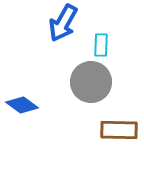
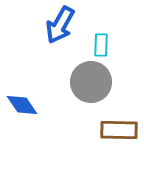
blue arrow: moved 3 px left, 2 px down
blue diamond: rotated 20 degrees clockwise
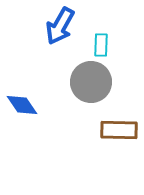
blue arrow: moved 1 px down
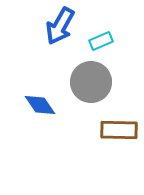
cyan rectangle: moved 4 px up; rotated 65 degrees clockwise
blue diamond: moved 18 px right
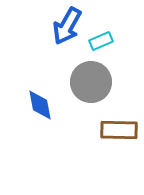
blue arrow: moved 7 px right
blue diamond: rotated 24 degrees clockwise
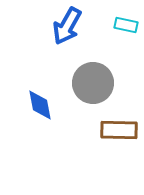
cyan rectangle: moved 25 px right, 16 px up; rotated 35 degrees clockwise
gray circle: moved 2 px right, 1 px down
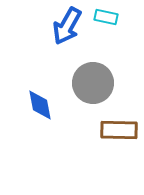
cyan rectangle: moved 20 px left, 8 px up
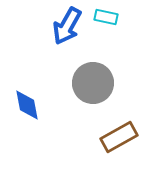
blue diamond: moved 13 px left
brown rectangle: moved 7 px down; rotated 30 degrees counterclockwise
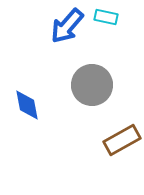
blue arrow: rotated 12 degrees clockwise
gray circle: moved 1 px left, 2 px down
brown rectangle: moved 3 px right, 3 px down
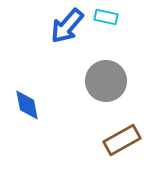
gray circle: moved 14 px right, 4 px up
